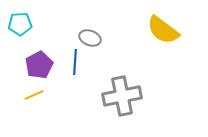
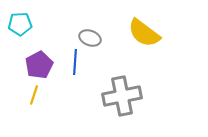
yellow semicircle: moved 19 px left, 3 px down
yellow line: rotated 48 degrees counterclockwise
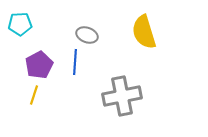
yellow semicircle: moved 1 px up; rotated 36 degrees clockwise
gray ellipse: moved 3 px left, 3 px up
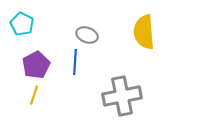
cyan pentagon: moved 2 px right; rotated 30 degrees clockwise
yellow semicircle: rotated 12 degrees clockwise
purple pentagon: moved 3 px left
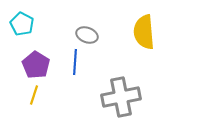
purple pentagon: rotated 12 degrees counterclockwise
gray cross: moved 1 px left, 1 px down
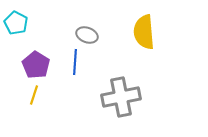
cyan pentagon: moved 6 px left, 1 px up
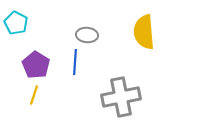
gray ellipse: rotated 15 degrees counterclockwise
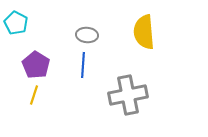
blue line: moved 8 px right, 3 px down
gray cross: moved 7 px right, 2 px up
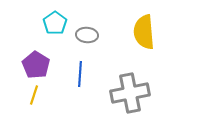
cyan pentagon: moved 39 px right; rotated 10 degrees clockwise
blue line: moved 3 px left, 9 px down
gray cross: moved 2 px right, 2 px up
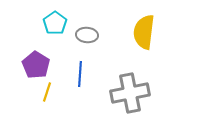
yellow semicircle: rotated 12 degrees clockwise
yellow line: moved 13 px right, 3 px up
